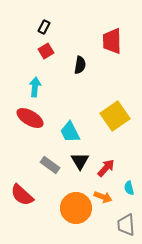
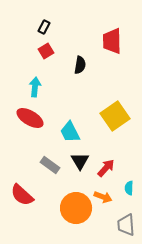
cyan semicircle: rotated 16 degrees clockwise
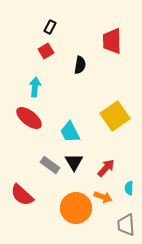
black rectangle: moved 6 px right
red ellipse: moved 1 px left; rotated 8 degrees clockwise
black triangle: moved 6 px left, 1 px down
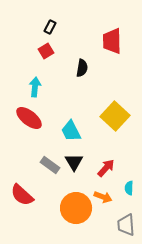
black semicircle: moved 2 px right, 3 px down
yellow square: rotated 12 degrees counterclockwise
cyan trapezoid: moved 1 px right, 1 px up
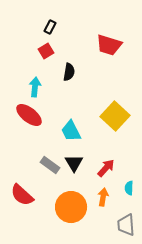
red trapezoid: moved 3 px left, 4 px down; rotated 72 degrees counterclockwise
black semicircle: moved 13 px left, 4 px down
red ellipse: moved 3 px up
black triangle: moved 1 px down
orange arrow: rotated 102 degrees counterclockwise
orange circle: moved 5 px left, 1 px up
